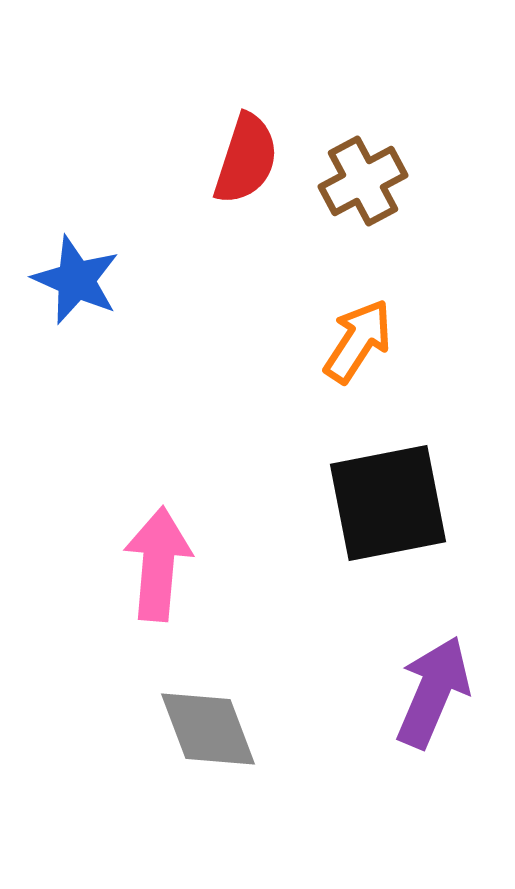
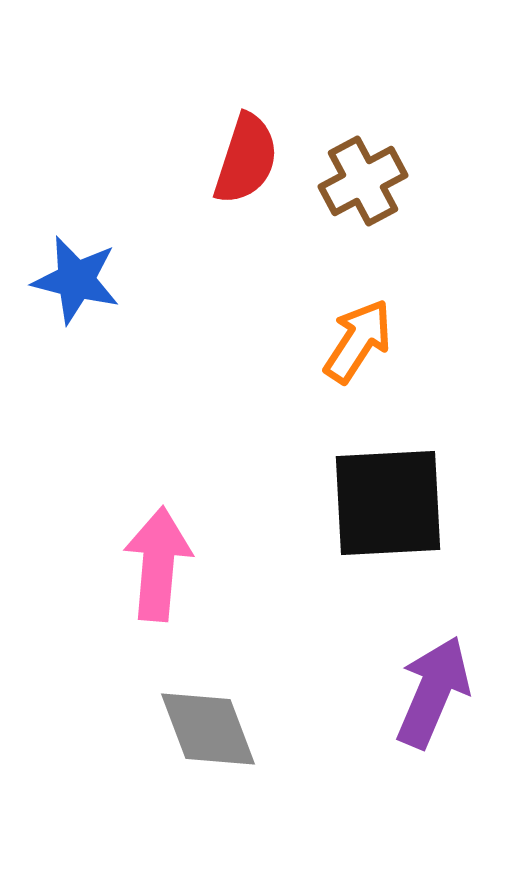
blue star: rotated 10 degrees counterclockwise
black square: rotated 8 degrees clockwise
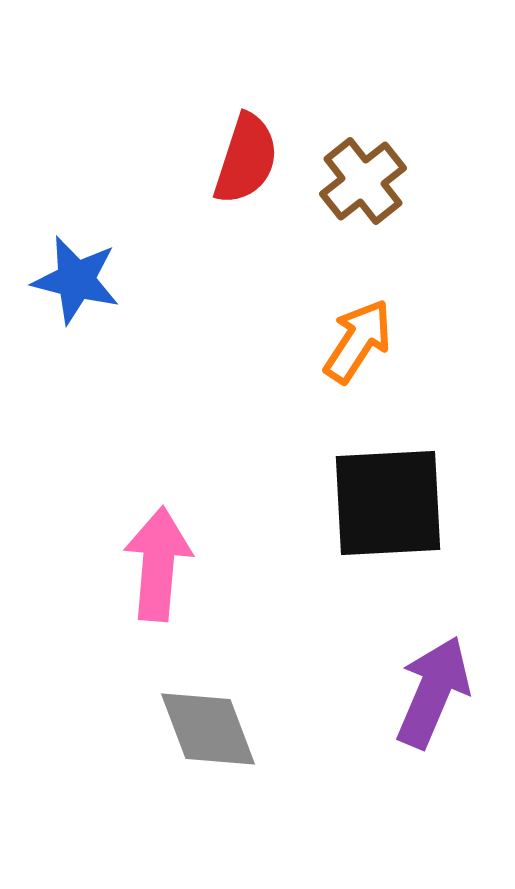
brown cross: rotated 10 degrees counterclockwise
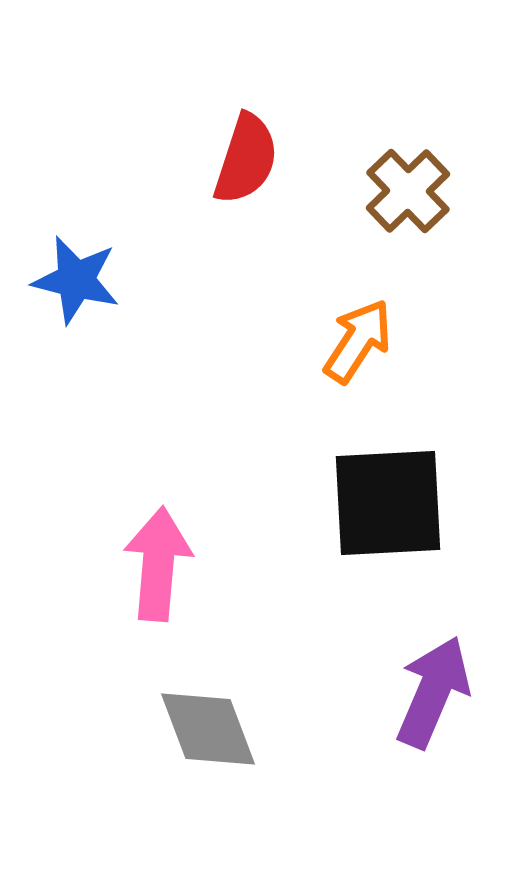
brown cross: moved 45 px right, 10 px down; rotated 6 degrees counterclockwise
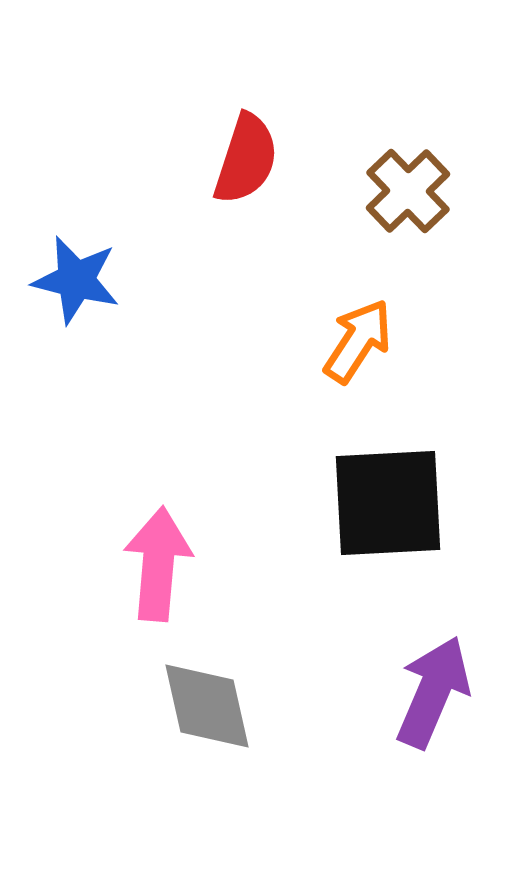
gray diamond: moved 1 px left, 23 px up; rotated 8 degrees clockwise
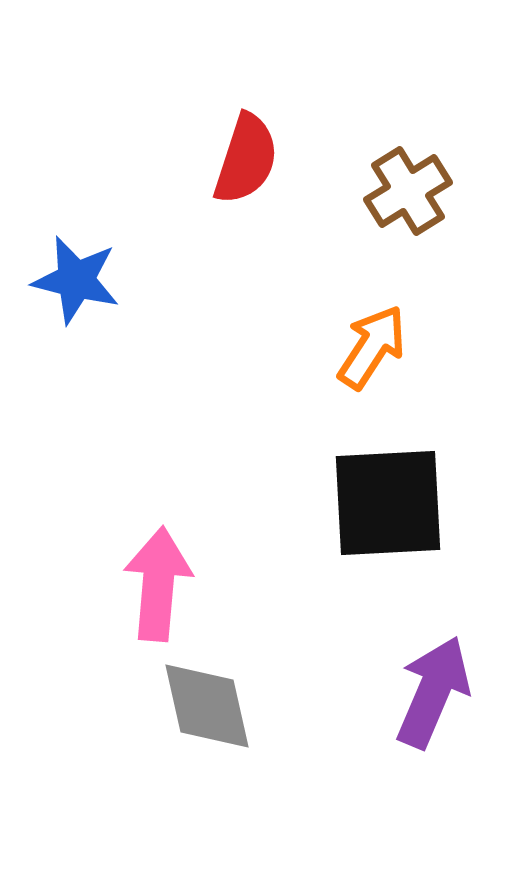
brown cross: rotated 12 degrees clockwise
orange arrow: moved 14 px right, 6 px down
pink arrow: moved 20 px down
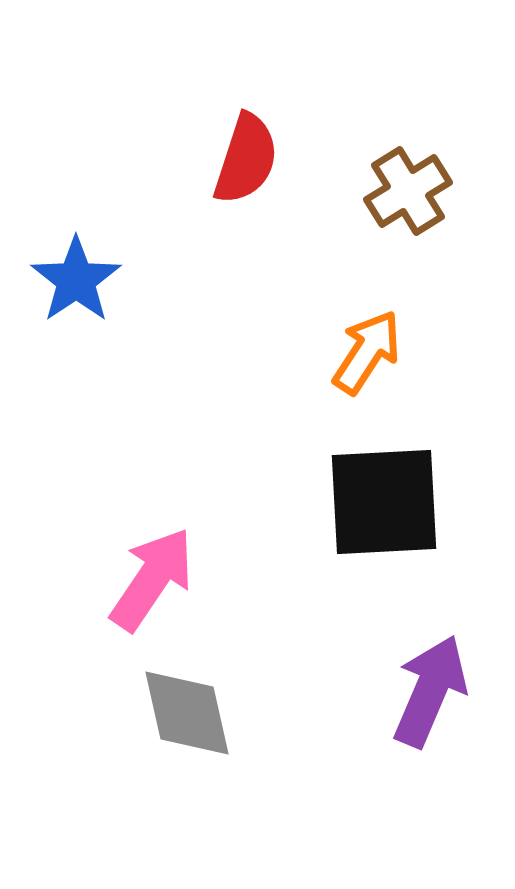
blue star: rotated 24 degrees clockwise
orange arrow: moved 5 px left, 5 px down
black square: moved 4 px left, 1 px up
pink arrow: moved 6 px left, 5 px up; rotated 29 degrees clockwise
purple arrow: moved 3 px left, 1 px up
gray diamond: moved 20 px left, 7 px down
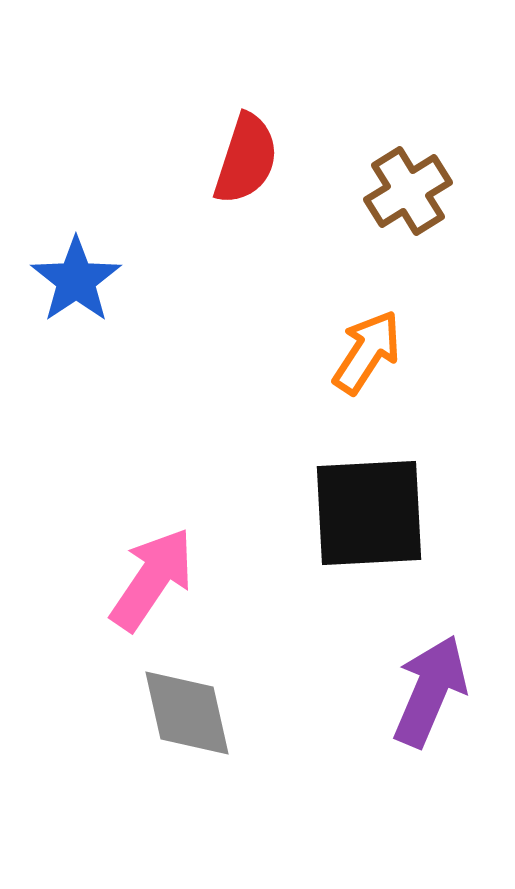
black square: moved 15 px left, 11 px down
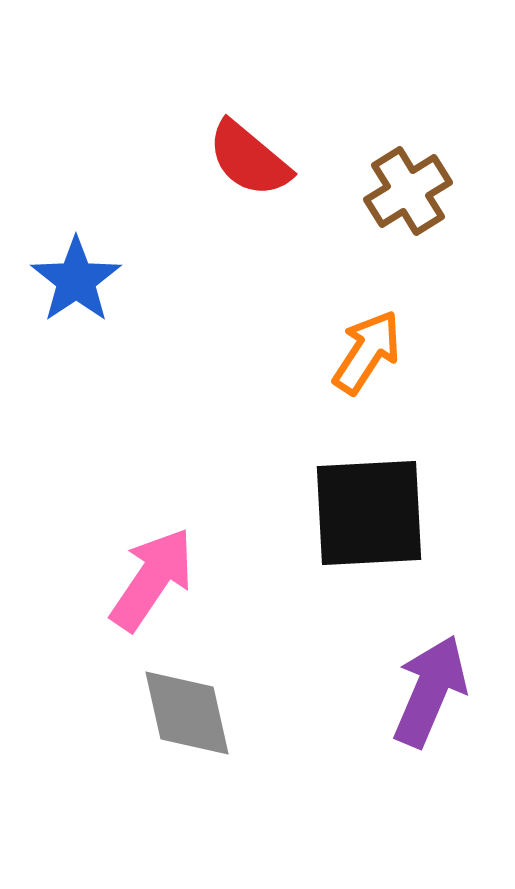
red semicircle: moved 3 px right; rotated 112 degrees clockwise
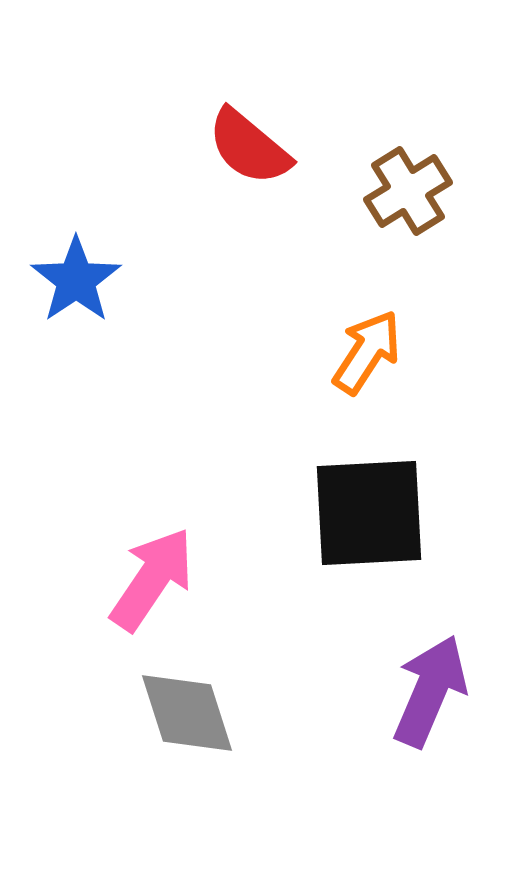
red semicircle: moved 12 px up
gray diamond: rotated 5 degrees counterclockwise
